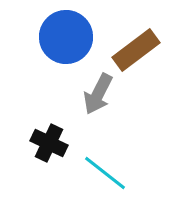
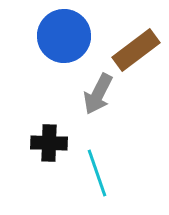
blue circle: moved 2 px left, 1 px up
black cross: rotated 24 degrees counterclockwise
cyan line: moved 8 px left; rotated 33 degrees clockwise
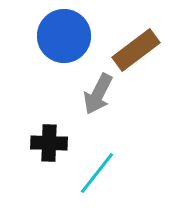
cyan line: rotated 57 degrees clockwise
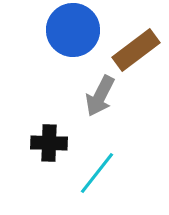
blue circle: moved 9 px right, 6 px up
gray arrow: moved 2 px right, 2 px down
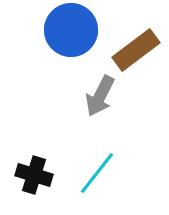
blue circle: moved 2 px left
black cross: moved 15 px left, 32 px down; rotated 15 degrees clockwise
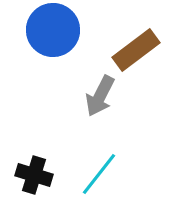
blue circle: moved 18 px left
cyan line: moved 2 px right, 1 px down
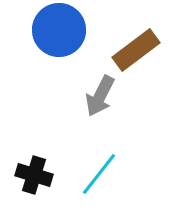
blue circle: moved 6 px right
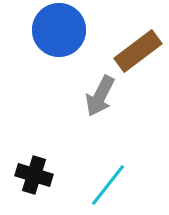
brown rectangle: moved 2 px right, 1 px down
cyan line: moved 9 px right, 11 px down
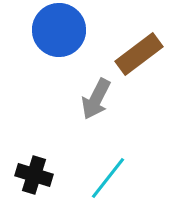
brown rectangle: moved 1 px right, 3 px down
gray arrow: moved 4 px left, 3 px down
cyan line: moved 7 px up
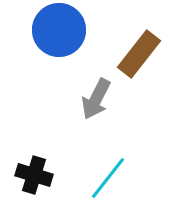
brown rectangle: rotated 15 degrees counterclockwise
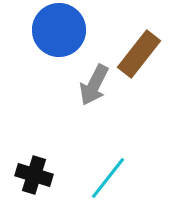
gray arrow: moved 2 px left, 14 px up
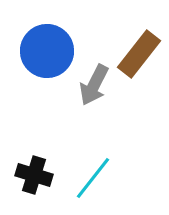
blue circle: moved 12 px left, 21 px down
cyan line: moved 15 px left
